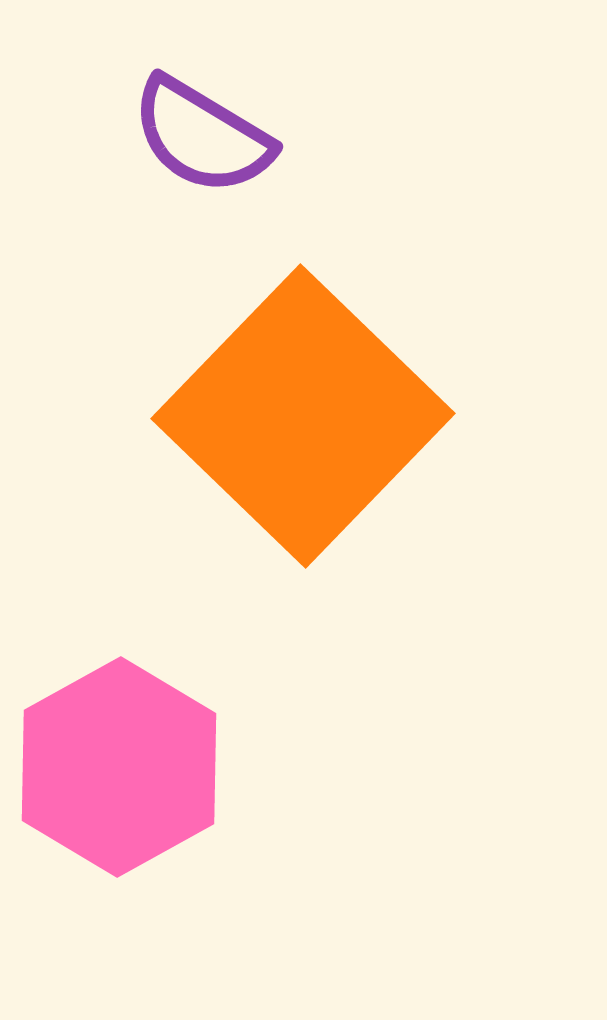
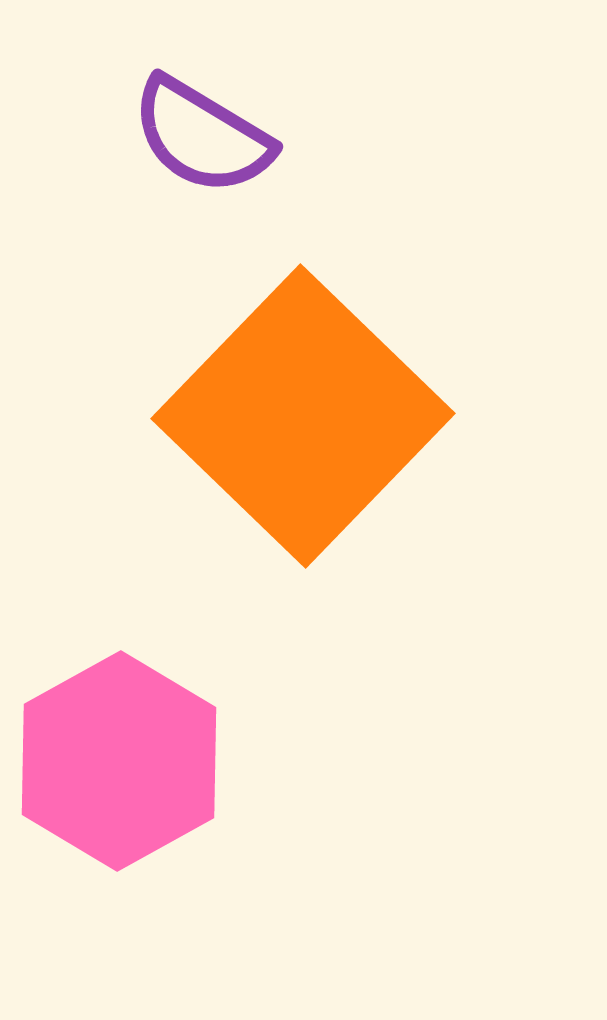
pink hexagon: moved 6 px up
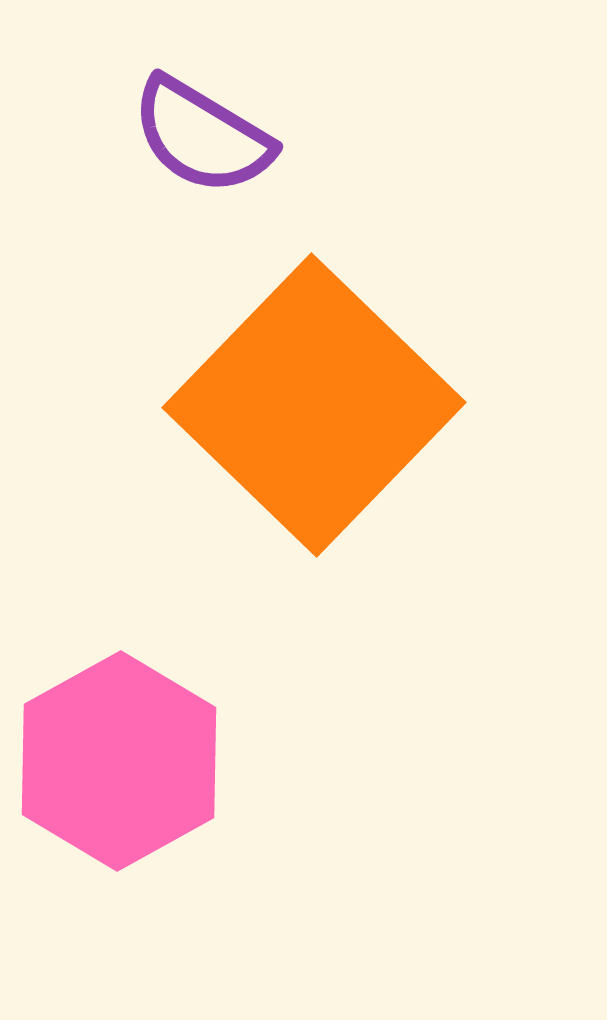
orange square: moved 11 px right, 11 px up
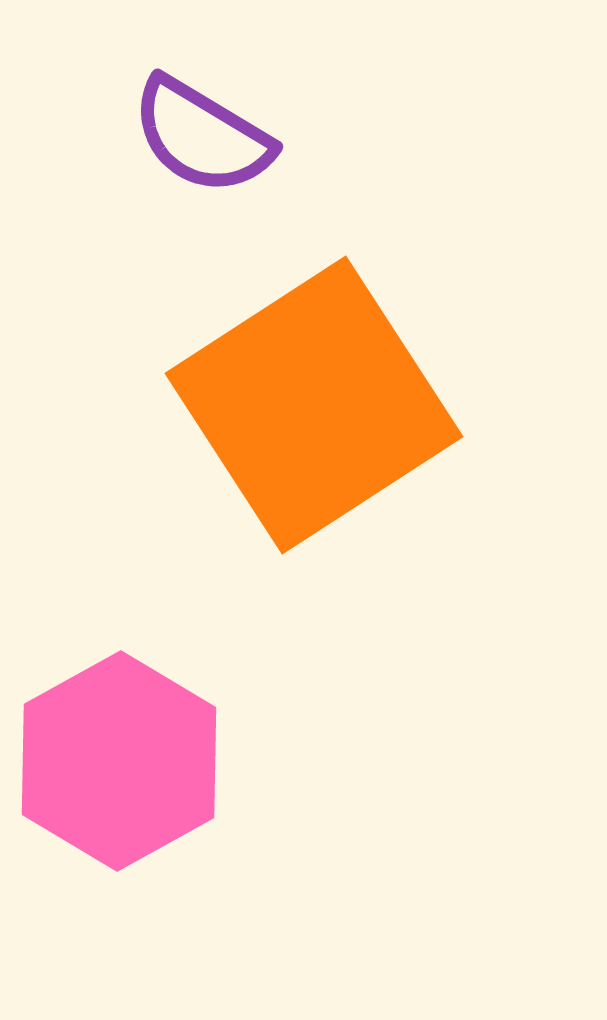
orange square: rotated 13 degrees clockwise
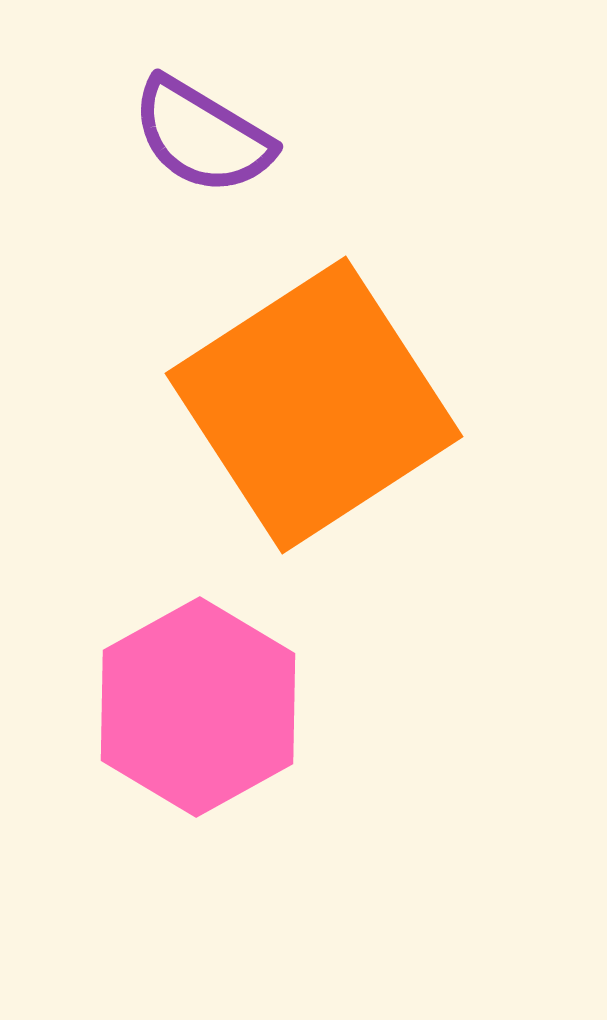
pink hexagon: moved 79 px right, 54 px up
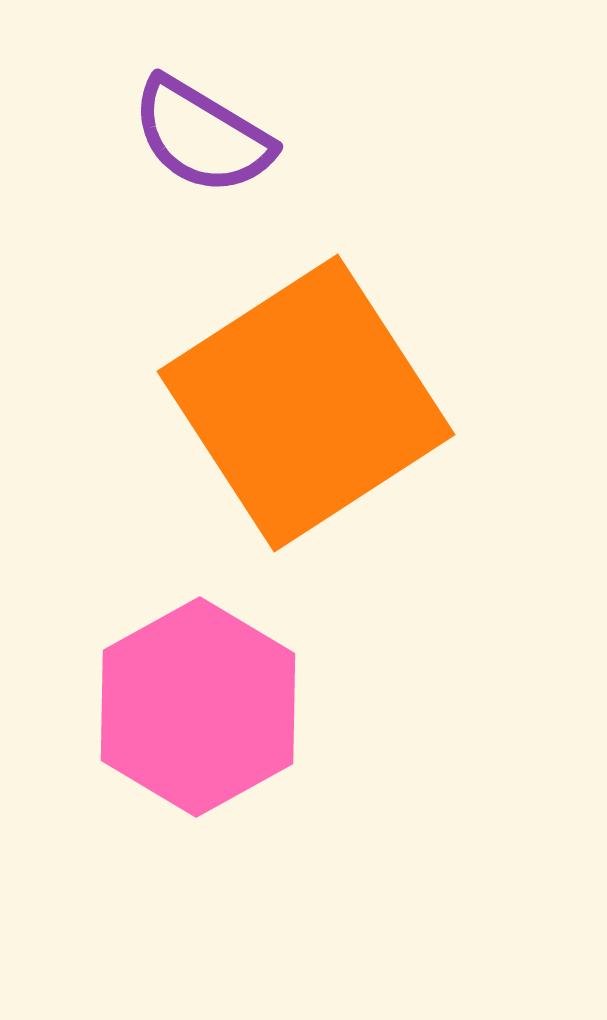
orange square: moved 8 px left, 2 px up
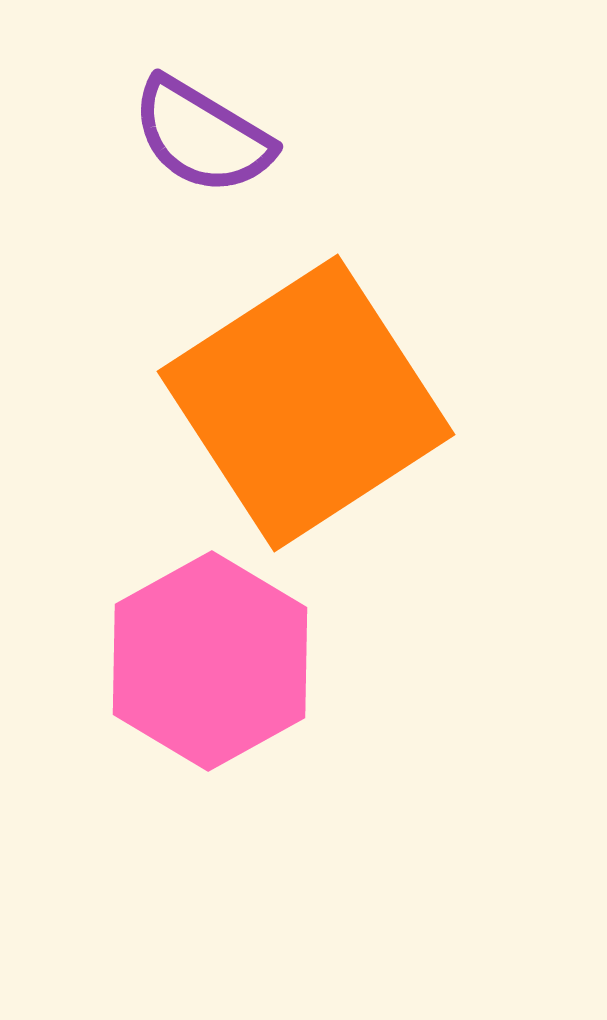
pink hexagon: moved 12 px right, 46 px up
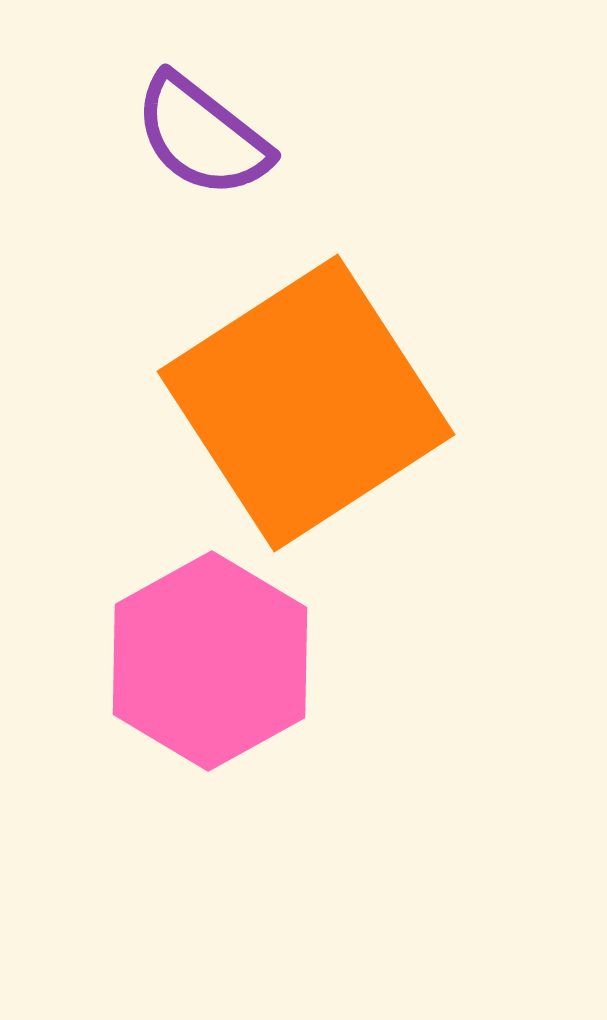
purple semicircle: rotated 7 degrees clockwise
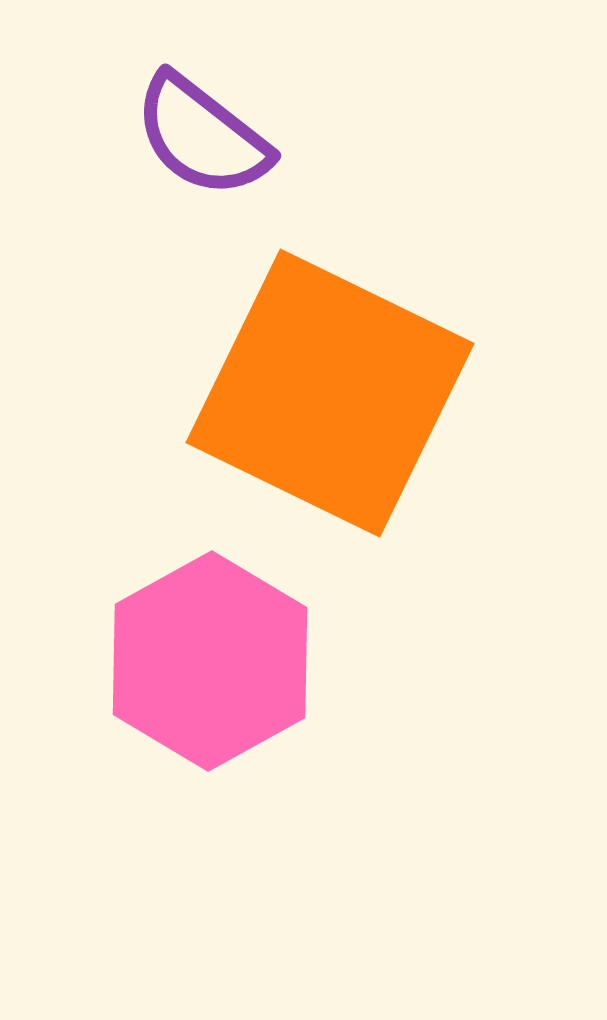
orange square: moved 24 px right, 10 px up; rotated 31 degrees counterclockwise
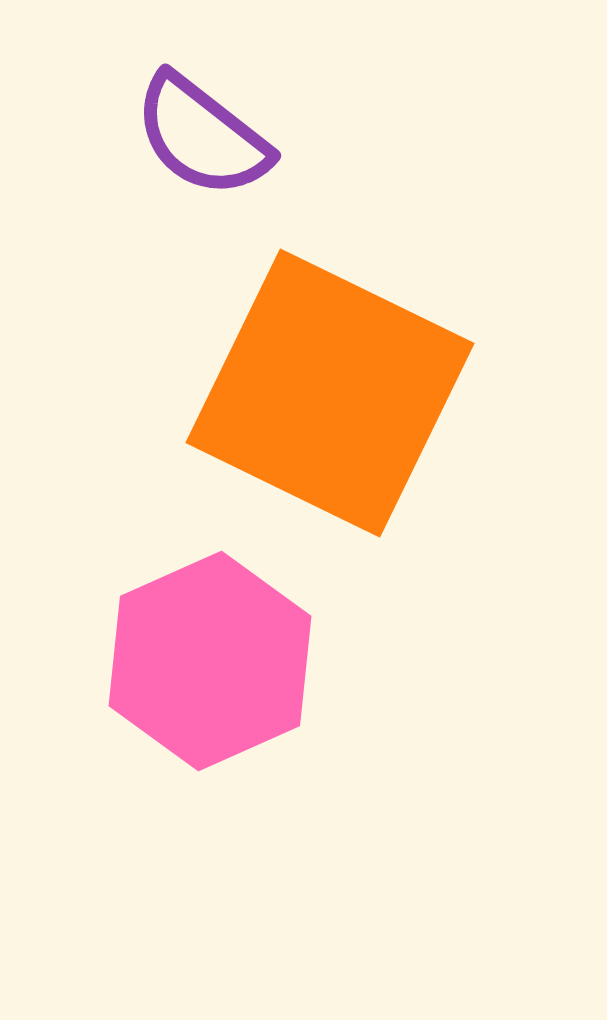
pink hexagon: rotated 5 degrees clockwise
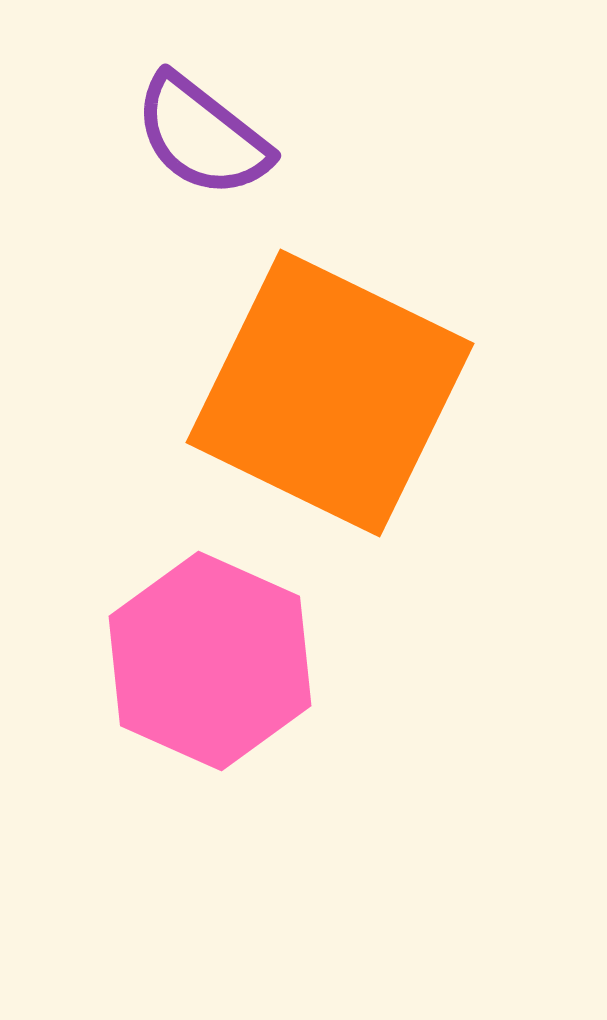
pink hexagon: rotated 12 degrees counterclockwise
